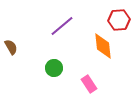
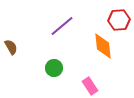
pink rectangle: moved 1 px right, 2 px down
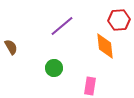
orange diamond: moved 2 px right
pink rectangle: rotated 42 degrees clockwise
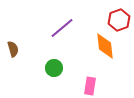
red hexagon: rotated 15 degrees counterclockwise
purple line: moved 2 px down
brown semicircle: moved 2 px right, 2 px down; rotated 14 degrees clockwise
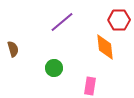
red hexagon: rotated 20 degrees clockwise
purple line: moved 6 px up
orange diamond: moved 1 px down
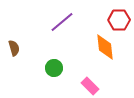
brown semicircle: moved 1 px right, 1 px up
pink rectangle: rotated 54 degrees counterclockwise
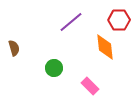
purple line: moved 9 px right
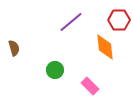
green circle: moved 1 px right, 2 px down
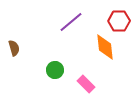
red hexagon: moved 1 px down
pink rectangle: moved 4 px left, 2 px up
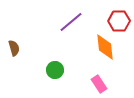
pink rectangle: moved 13 px right; rotated 12 degrees clockwise
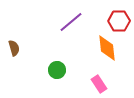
orange diamond: moved 2 px right, 1 px down
green circle: moved 2 px right
